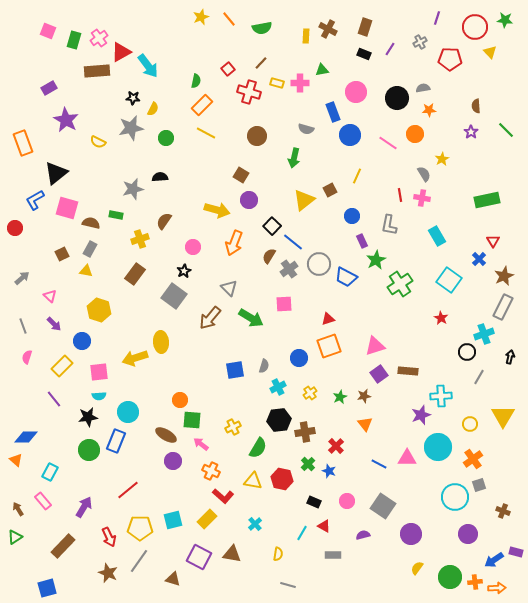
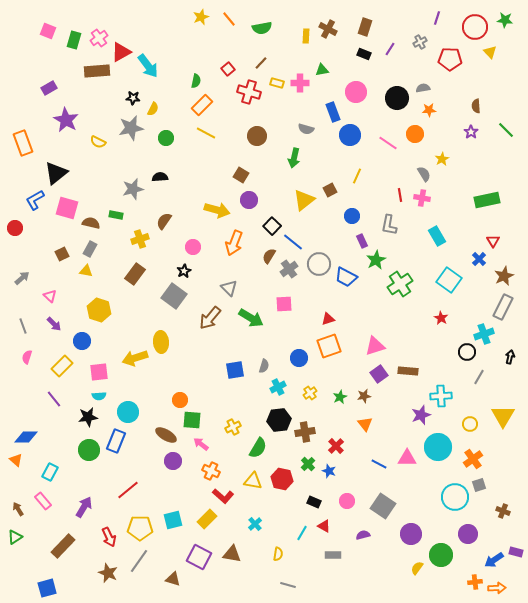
green circle at (450, 577): moved 9 px left, 22 px up
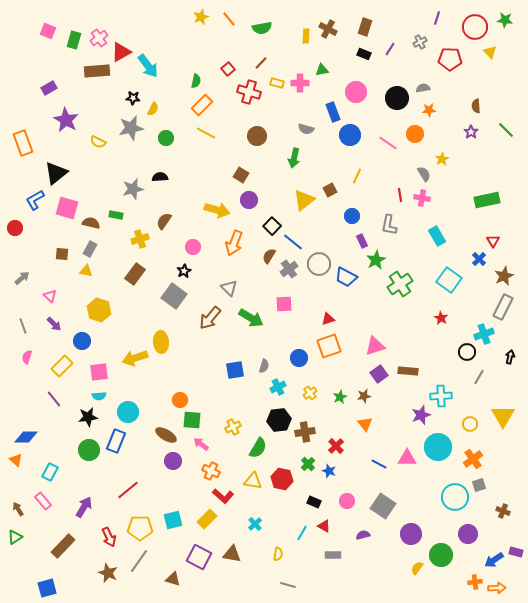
brown square at (62, 254): rotated 32 degrees clockwise
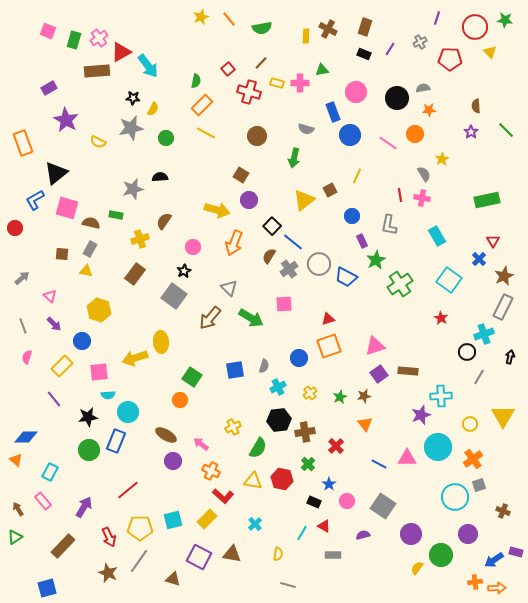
cyan semicircle at (99, 396): moved 9 px right, 1 px up
green square at (192, 420): moved 43 px up; rotated 30 degrees clockwise
blue star at (329, 471): moved 13 px down; rotated 16 degrees clockwise
